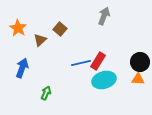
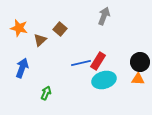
orange star: moved 1 px right; rotated 18 degrees counterclockwise
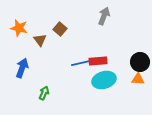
brown triangle: rotated 24 degrees counterclockwise
red rectangle: rotated 54 degrees clockwise
green arrow: moved 2 px left
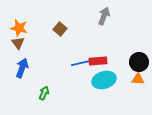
brown triangle: moved 22 px left, 3 px down
black circle: moved 1 px left
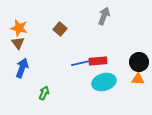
cyan ellipse: moved 2 px down
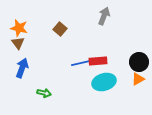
orange triangle: rotated 32 degrees counterclockwise
green arrow: rotated 80 degrees clockwise
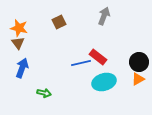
brown square: moved 1 px left, 7 px up; rotated 24 degrees clockwise
red rectangle: moved 4 px up; rotated 42 degrees clockwise
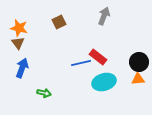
orange triangle: rotated 24 degrees clockwise
